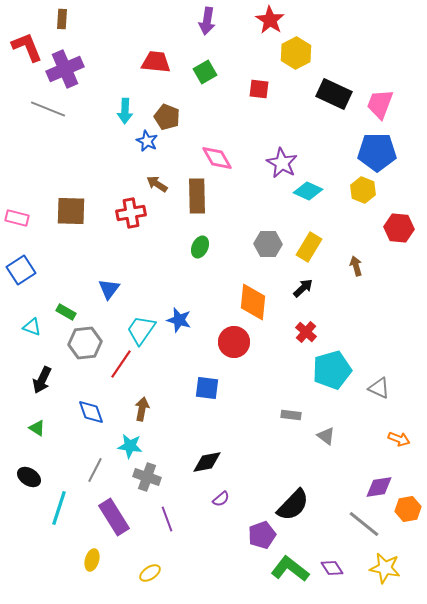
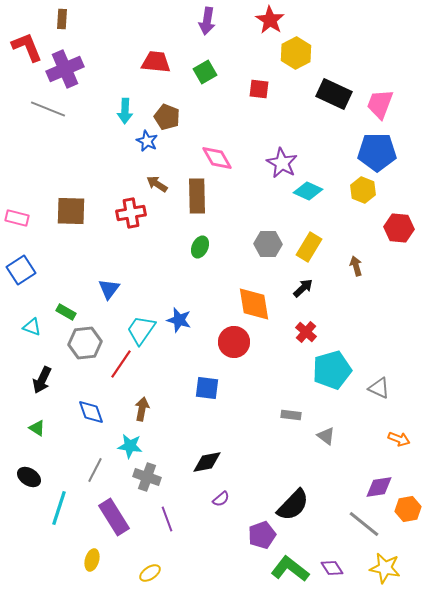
orange diamond at (253, 302): moved 1 px right, 2 px down; rotated 15 degrees counterclockwise
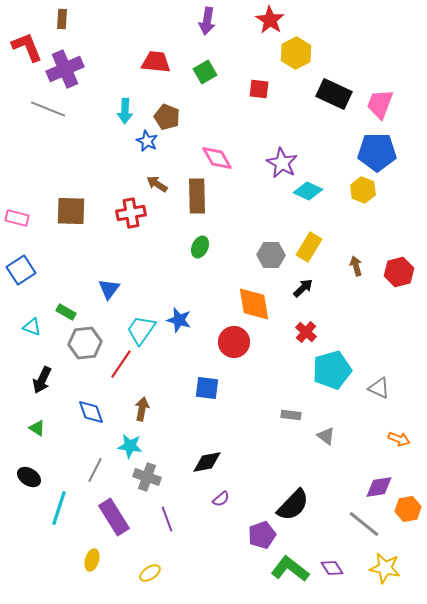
red hexagon at (399, 228): moved 44 px down; rotated 20 degrees counterclockwise
gray hexagon at (268, 244): moved 3 px right, 11 px down
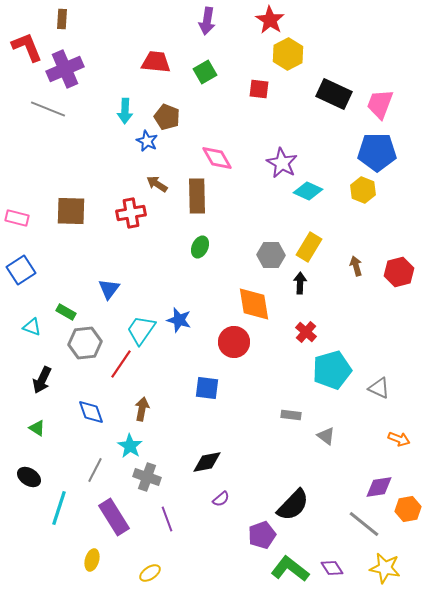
yellow hexagon at (296, 53): moved 8 px left, 1 px down
black arrow at (303, 288): moved 3 px left, 5 px up; rotated 45 degrees counterclockwise
cyan star at (130, 446): rotated 25 degrees clockwise
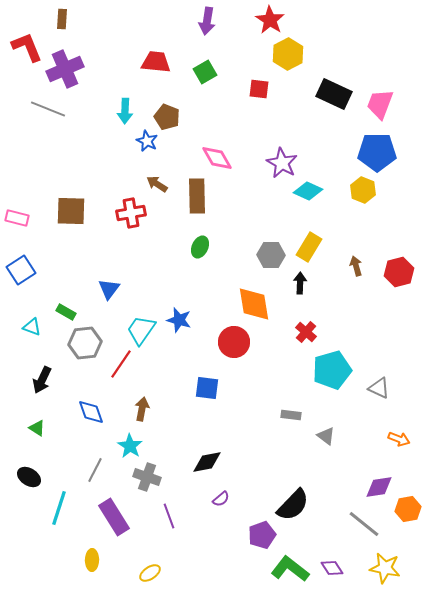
purple line at (167, 519): moved 2 px right, 3 px up
yellow ellipse at (92, 560): rotated 15 degrees counterclockwise
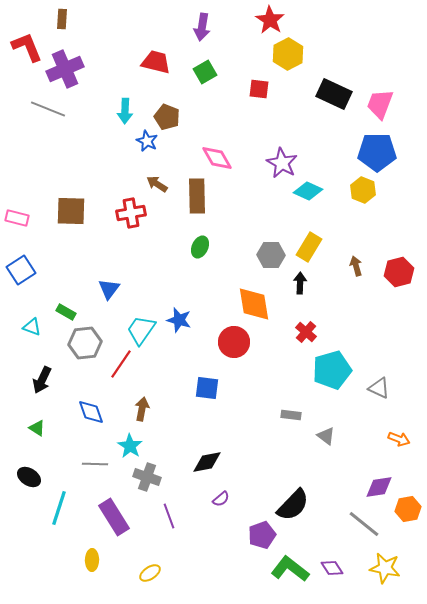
purple arrow at (207, 21): moved 5 px left, 6 px down
red trapezoid at (156, 62): rotated 8 degrees clockwise
gray line at (95, 470): moved 6 px up; rotated 65 degrees clockwise
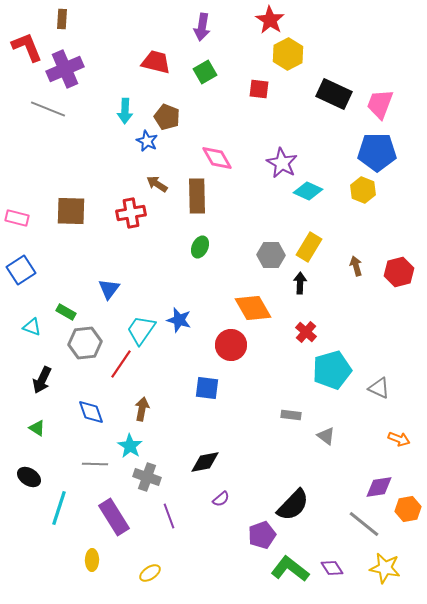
orange diamond at (254, 304): moved 1 px left, 4 px down; rotated 21 degrees counterclockwise
red circle at (234, 342): moved 3 px left, 3 px down
black diamond at (207, 462): moved 2 px left
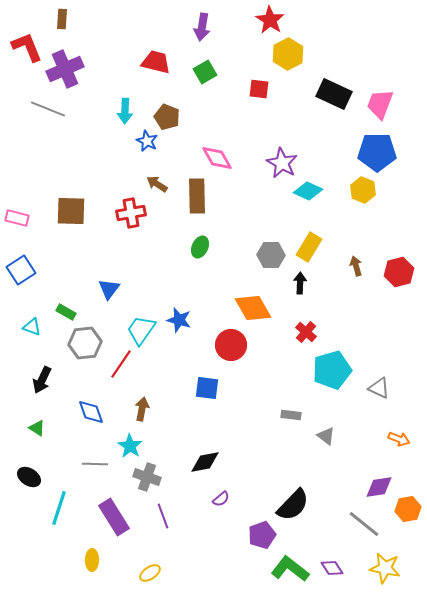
purple line at (169, 516): moved 6 px left
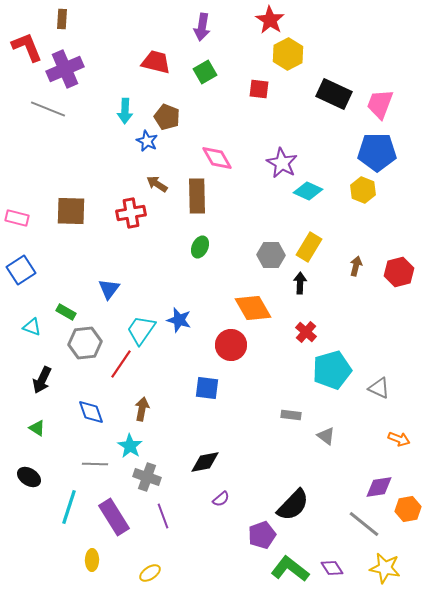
brown arrow at (356, 266): rotated 30 degrees clockwise
cyan line at (59, 508): moved 10 px right, 1 px up
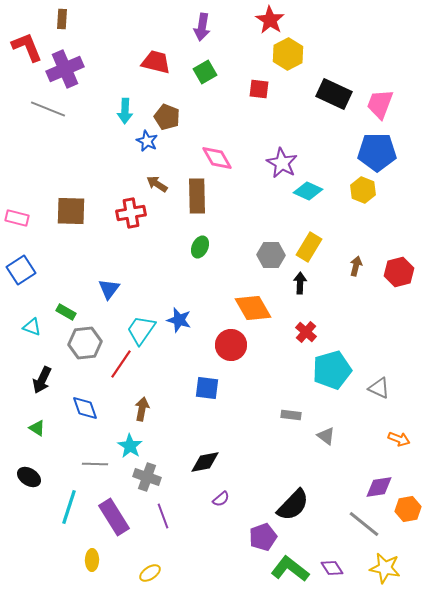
blue diamond at (91, 412): moved 6 px left, 4 px up
purple pentagon at (262, 535): moved 1 px right, 2 px down
